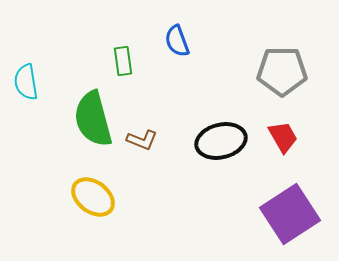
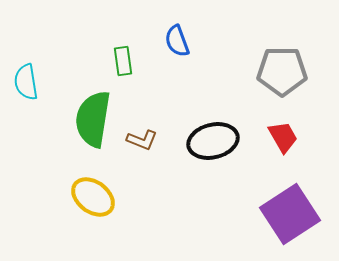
green semicircle: rotated 24 degrees clockwise
black ellipse: moved 8 px left
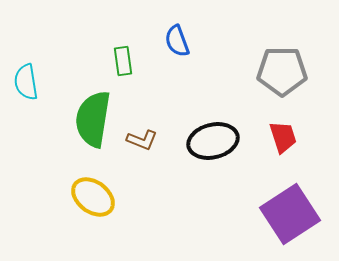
red trapezoid: rotated 12 degrees clockwise
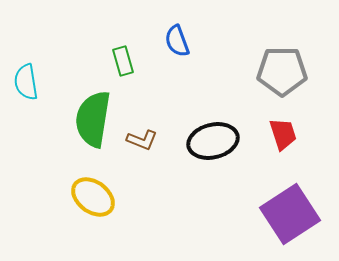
green rectangle: rotated 8 degrees counterclockwise
red trapezoid: moved 3 px up
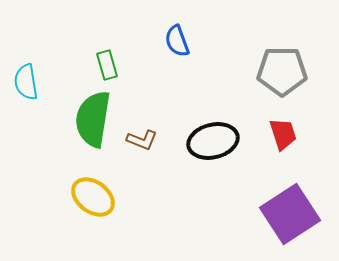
green rectangle: moved 16 px left, 4 px down
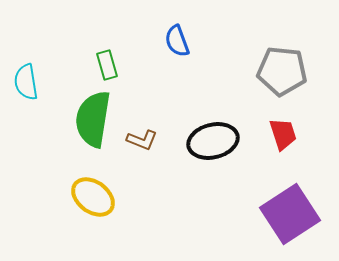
gray pentagon: rotated 6 degrees clockwise
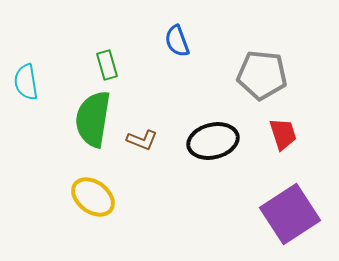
gray pentagon: moved 20 px left, 4 px down
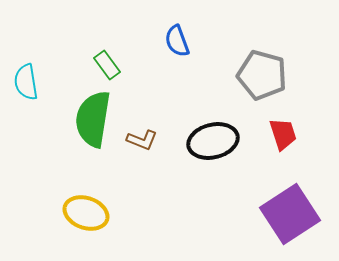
green rectangle: rotated 20 degrees counterclockwise
gray pentagon: rotated 9 degrees clockwise
yellow ellipse: moved 7 px left, 16 px down; rotated 18 degrees counterclockwise
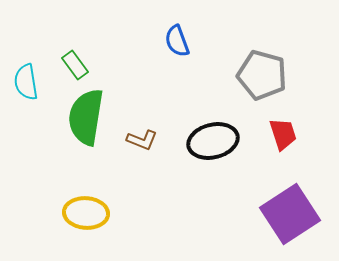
green rectangle: moved 32 px left
green semicircle: moved 7 px left, 2 px up
yellow ellipse: rotated 15 degrees counterclockwise
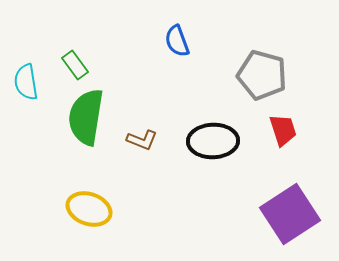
red trapezoid: moved 4 px up
black ellipse: rotated 12 degrees clockwise
yellow ellipse: moved 3 px right, 4 px up; rotated 15 degrees clockwise
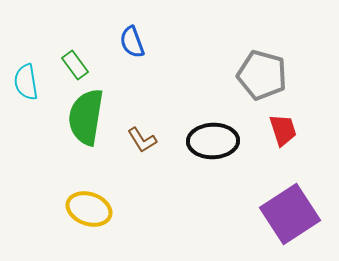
blue semicircle: moved 45 px left, 1 px down
brown L-shape: rotated 36 degrees clockwise
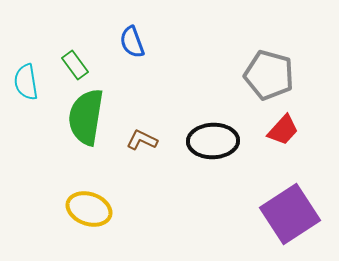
gray pentagon: moved 7 px right
red trapezoid: rotated 60 degrees clockwise
brown L-shape: rotated 148 degrees clockwise
